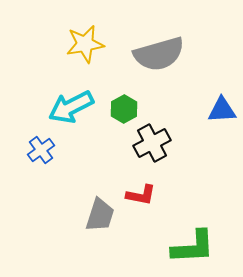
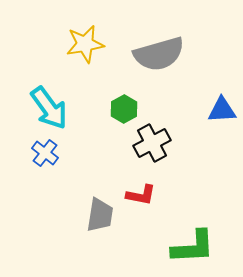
cyan arrow: moved 22 px left, 1 px down; rotated 99 degrees counterclockwise
blue cross: moved 4 px right, 3 px down; rotated 16 degrees counterclockwise
gray trapezoid: rotated 9 degrees counterclockwise
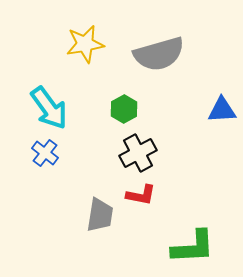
black cross: moved 14 px left, 10 px down
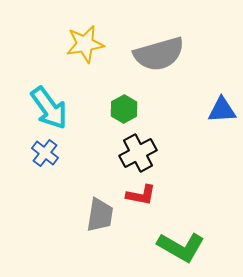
green L-shape: moved 12 px left; rotated 33 degrees clockwise
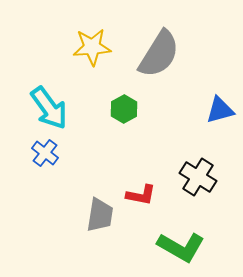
yellow star: moved 7 px right, 3 px down; rotated 6 degrees clockwise
gray semicircle: rotated 42 degrees counterclockwise
blue triangle: moved 2 px left; rotated 12 degrees counterclockwise
black cross: moved 60 px right, 24 px down; rotated 30 degrees counterclockwise
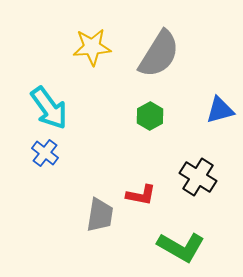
green hexagon: moved 26 px right, 7 px down
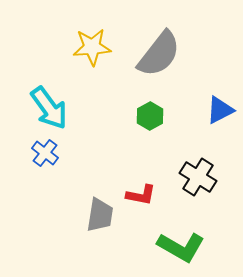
gray semicircle: rotated 6 degrees clockwise
blue triangle: rotated 12 degrees counterclockwise
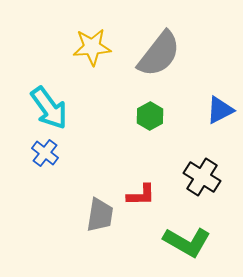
black cross: moved 4 px right
red L-shape: rotated 12 degrees counterclockwise
green L-shape: moved 6 px right, 5 px up
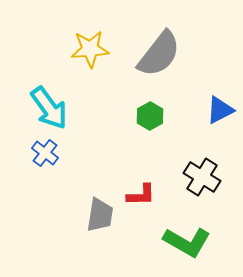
yellow star: moved 2 px left, 2 px down
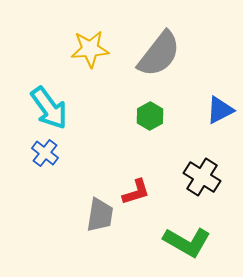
red L-shape: moved 5 px left, 3 px up; rotated 16 degrees counterclockwise
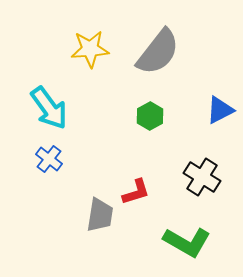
gray semicircle: moved 1 px left, 2 px up
blue cross: moved 4 px right, 6 px down
